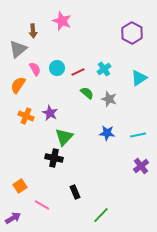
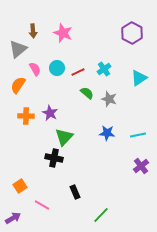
pink star: moved 1 px right, 12 px down
orange cross: rotated 21 degrees counterclockwise
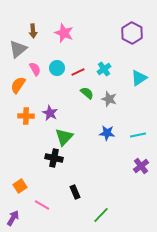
pink star: moved 1 px right
purple arrow: rotated 28 degrees counterclockwise
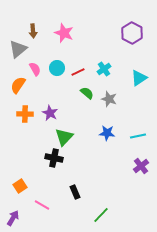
orange cross: moved 1 px left, 2 px up
cyan line: moved 1 px down
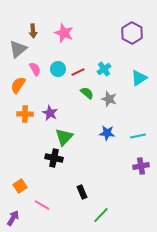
cyan circle: moved 1 px right, 1 px down
purple cross: rotated 28 degrees clockwise
black rectangle: moved 7 px right
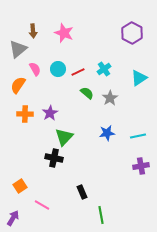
gray star: moved 1 px right, 1 px up; rotated 21 degrees clockwise
purple star: rotated 14 degrees clockwise
blue star: rotated 14 degrees counterclockwise
green line: rotated 54 degrees counterclockwise
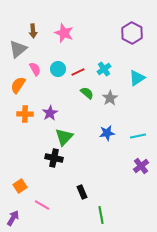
cyan triangle: moved 2 px left
purple cross: rotated 28 degrees counterclockwise
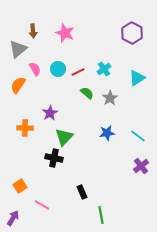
pink star: moved 1 px right
orange cross: moved 14 px down
cyan line: rotated 49 degrees clockwise
